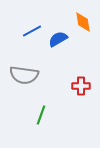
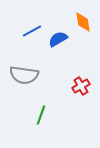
red cross: rotated 30 degrees counterclockwise
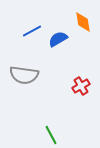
green line: moved 10 px right, 20 px down; rotated 48 degrees counterclockwise
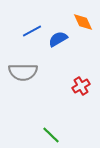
orange diamond: rotated 15 degrees counterclockwise
gray semicircle: moved 1 px left, 3 px up; rotated 8 degrees counterclockwise
green line: rotated 18 degrees counterclockwise
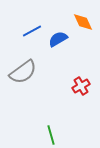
gray semicircle: rotated 36 degrees counterclockwise
green line: rotated 30 degrees clockwise
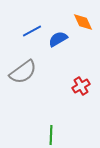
green line: rotated 18 degrees clockwise
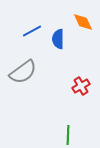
blue semicircle: rotated 60 degrees counterclockwise
green line: moved 17 px right
